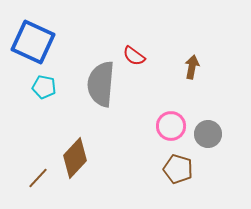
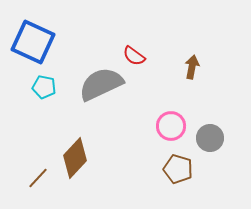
gray semicircle: rotated 60 degrees clockwise
gray circle: moved 2 px right, 4 px down
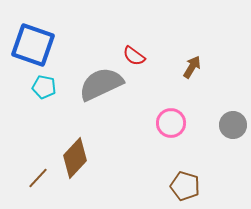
blue square: moved 3 px down; rotated 6 degrees counterclockwise
brown arrow: rotated 20 degrees clockwise
pink circle: moved 3 px up
gray circle: moved 23 px right, 13 px up
brown pentagon: moved 7 px right, 17 px down
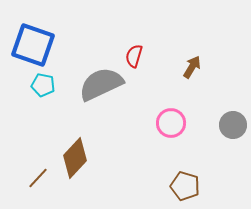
red semicircle: rotated 70 degrees clockwise
cyan pentagon: moved 1 px left, 2 px up
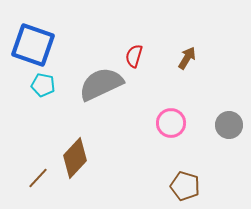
brown arrow: moved 5 px left, 9 px up
gray circle: moved 4 px left
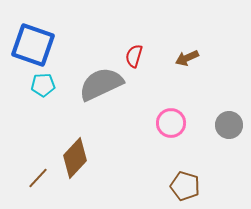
brown arrow: rotated 145 degrees counterclockwise
cyan pentagon: rotated 15 degrees counterclockwise
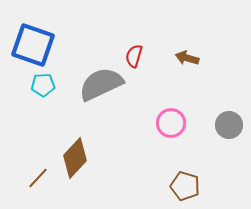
brown arrow: rotated 40 degrees clockwise
